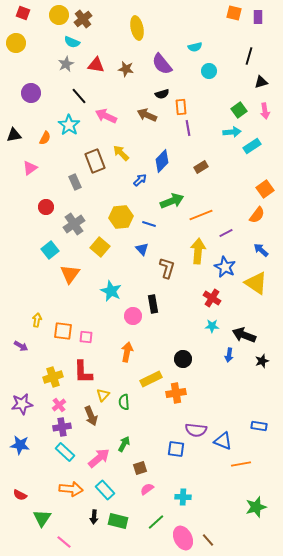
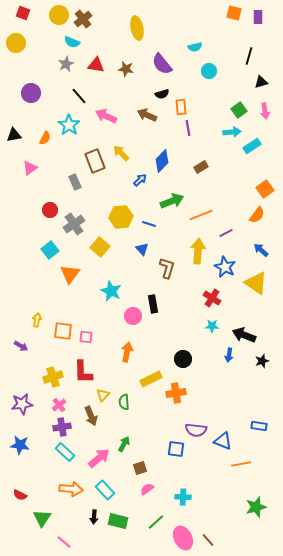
red circle at (46, 207): moved 4 px right, 3 px down
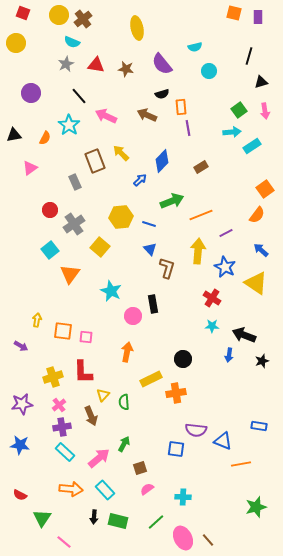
blue triangle at (142, 249): moved 8 px right
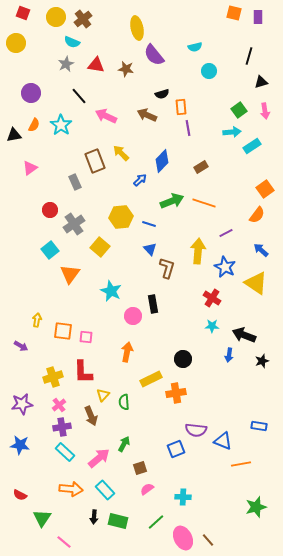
yellow circle at (59, 15): moved 3 px left, 2 px down
purple semicircle at (162, 64): moved 8 px left, 9 px up
cyan star at (69, 125): moved 8 px left
orange semicircle at (45, 138): moved 11 px left, 13 px up
orange line at (201, 215): moved 3 px right, 12 px up; rotated 40 degrees clockwise
blue square at (176, 449): rotated 30 degrees counterclockwise
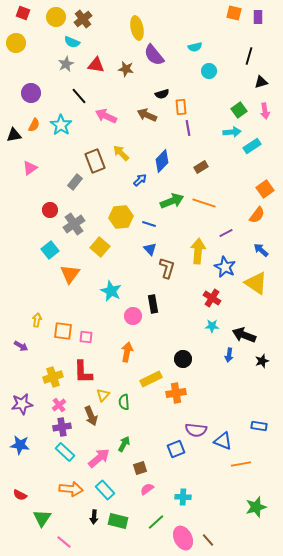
gray rectangle at (75, 182): rotated 63 degrees clockwise
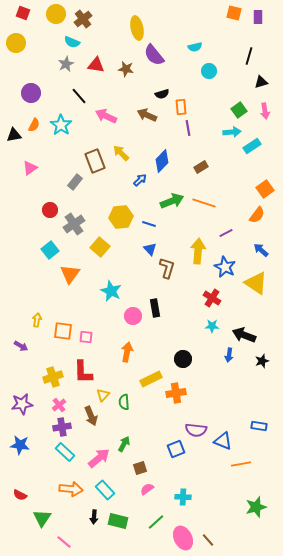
yellow circle at (56, 17): moved 3 px up
black rectangle at (153, 304): moved 2 px right, 4 px down
